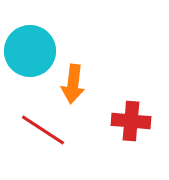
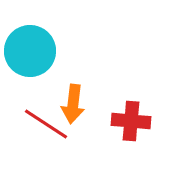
orange arrow: moved 20 px down
red line: moved 3 px right, 6 px up
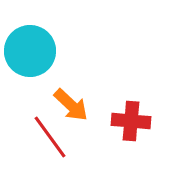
orange arrow: moved 2 px left, 1 px down; rotated 54 degrees counterclockwise
red line: moved 4 px right, 13 px down; rotated 21 degrees clockwise
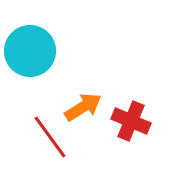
orange arrow: moved 12 px right, 2 px down; rotated 75 degrees counterclockwise
red cross: rotated 18 degrees clockwise
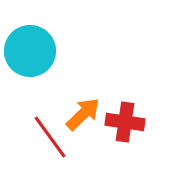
orange arrow: moved 7 px down; rotated 12 degrees counterclockwise
red cross: moved 6 px left, 1 px down; rotated 15 degrees counterclockwise
